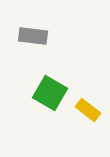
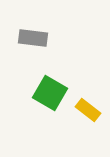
gray rectangle: moved 2 px down
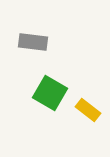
gray rectangle: moved 4 px down
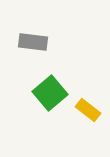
green square: rotated 20 degrees clockwise
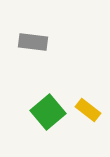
green square: moved 2 px left, 19 px down
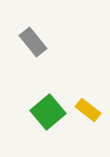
gray rectangle: rotated 44 degrees clockwise
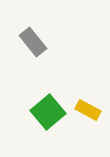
yellow rectangle: rotated 10 degrees counterclockwise
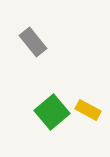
green square: moved 4 px right
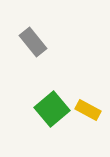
green square: moved 3 px up
